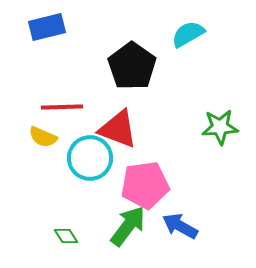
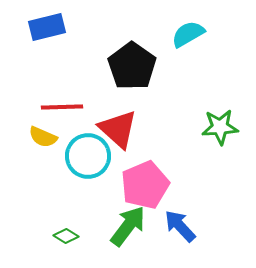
red triangle: rotated 21 degrees clockwise
cyan circle: moved 2 px left, 2 px up
pink pentagon: rotated 15 degrees counterclockwise
blue arrow: rotated 18 degrees clockwise
green diamond: rotated 25 degrees counterclockwise
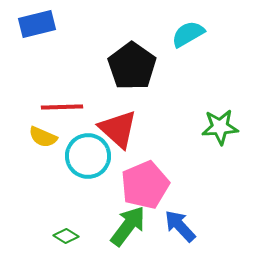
blue rectangle: moved 10 px left, 3 px up
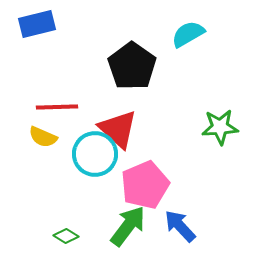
red line: moved 5 px left
cyan circle: moved 7 px right, 2 px up
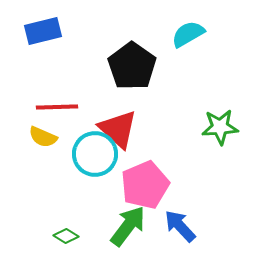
blue rectangle: moved 6 px right, 7 px down
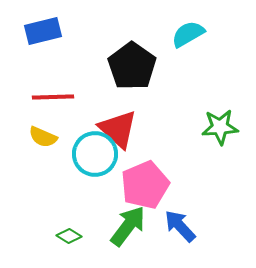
red line: moved 4 px left, 10 px up
green diamond: moved 3 px right
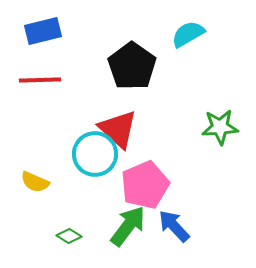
red line: moved 13 px left, 17 px up
yellow semicircle: moved 8 px left, 45 px down
blue arrow: moved 6 px left
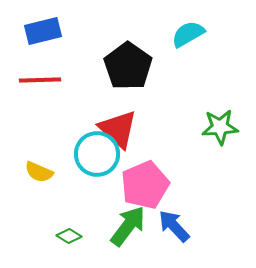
black pentagon: moved 4 px left
cyan circle: moved 2 px right
yellow semicircle: moved 4 px right, 10 px up
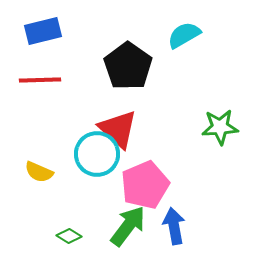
cyan semicircle: moved 4 px left, 1 px down
blue arrow: rotated 33 degrees clockwise
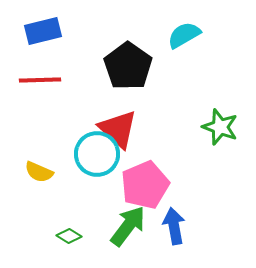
green star: rotated 24 degrees clockwise
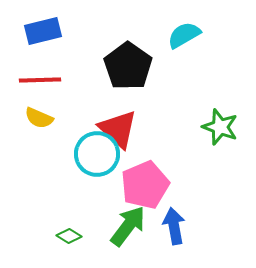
yellow semicircle: moved 54 px up
